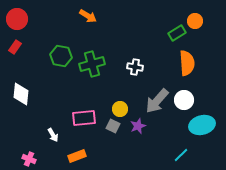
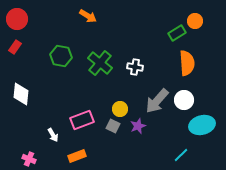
green cross: moved 8 px right, 1 px up; rotated 35 degrees counterclockwise
pink rectangle: moved 2 px left, 2 px down; rotated 15 degrees counterclockwise
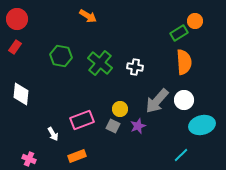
green rectangle: moved 2 px right
orange semicircle: moved 3 px left, 1 px up
white arrow: moved 1 px up
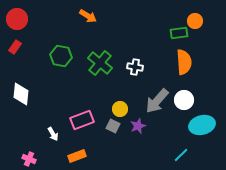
green rectangle: rotated 24 degrees clockwise
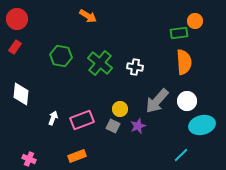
white circle: moved 3 px right, 1 px down
white arrow: moved 16 px up; rotated 128 degrees counterclockwise
